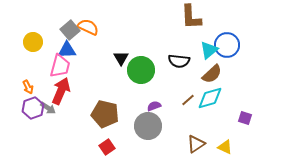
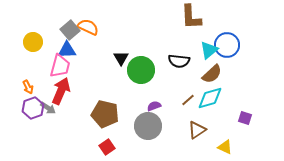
brown triangle: moved 1 px right, 14 px up
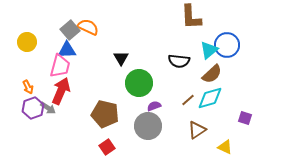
yellow circle: moved 6 px left
green circle: moved 2 px left, 13 px down
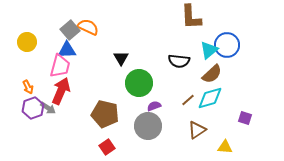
yellow triangle: rotated 21 degrees counterclockwise
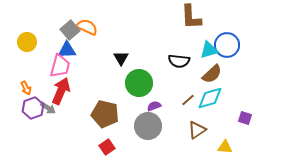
orange semicircle: moved 1 px left
cyan triangle: rotated 24 degrees clockwise
orange arrow: moved 2 px left, 1 px down
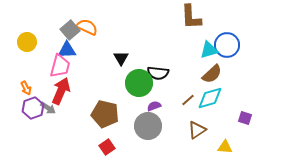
black semicircle: moved 21 px left, 12 px down
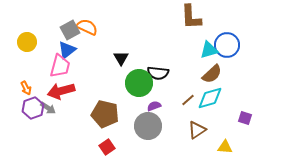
gray square: rotated 12 degrees clockwise
blue triangle: rotated 36 degrees counterclockwise
red arrow: rotated 128 degrees counterclockwise
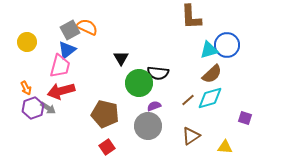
brown triangle: moved 6 px left, 6 px down
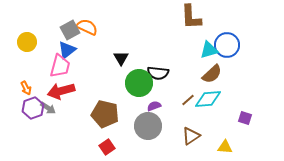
cyan diamond: moved 2 px left, 1 px down; rotated 12 degrees clockwise
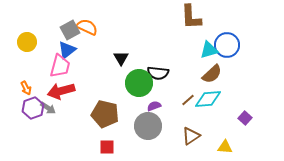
purple square: rotated 24 degrees clockwise
red square: rotated 35 degrees clockwise
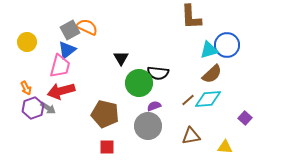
brown triangle: rotated 24 degrees clockwise
